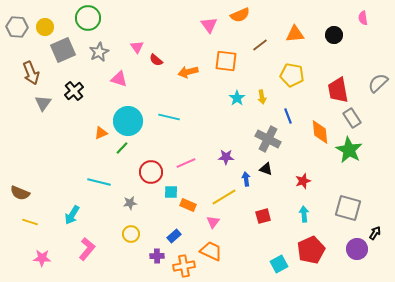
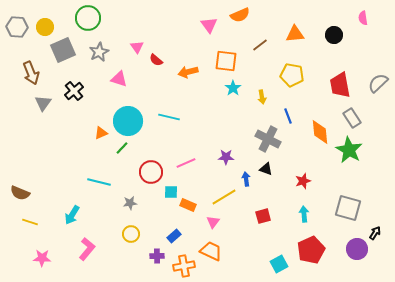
red trapezoid at (338, 90): moved 2 px right, 5 px up
cyan star at (237, 98): moved 4 px left, 10 px up
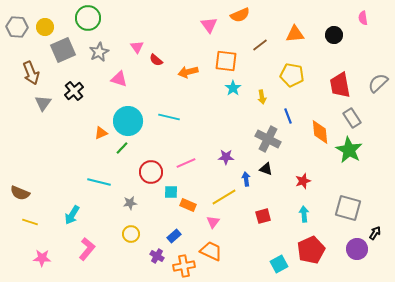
purple cross at (157, 256): rotated 32 degrees clockwise
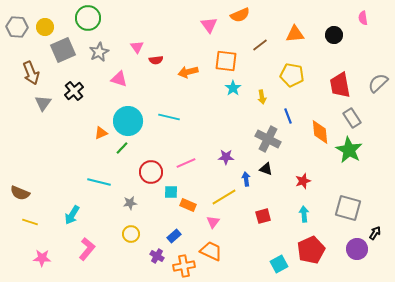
red semicircle at (156, 60): rotated 48 degrees counterclockwise
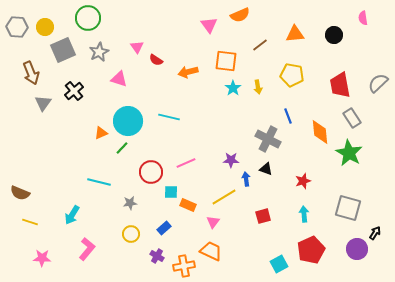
red semicircle at (156, 60): rotated 40 degrees clockwise
yellow arrow at (262, 97): moved 4 px left, 10 px up
green star at (349, 150): moved 3 px down
purple star at (226, 157): moved 5 px right, 3 px down
blue rectangle at (174, 236): moved 10 px left, 8 px up
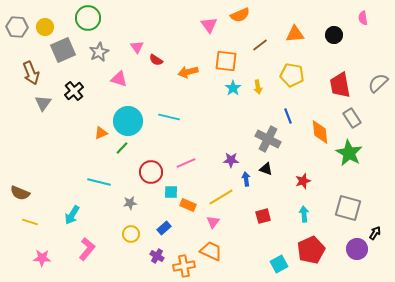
yellow line at (224, 197): moved 3 px left
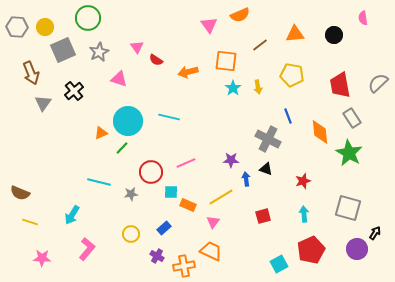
gray star at (130, 203): moved 1 px right, 9 px up
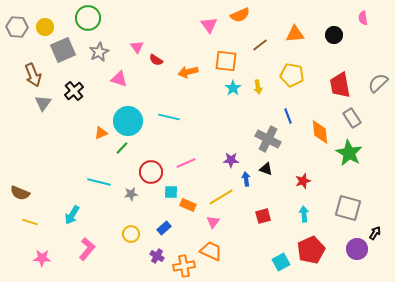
brown arrow at (31, 73): moved 2 px right, 2 px down
cyan square at (279, 264): moved 2 px right, 2 px up
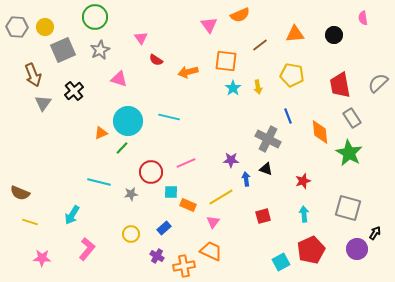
green circle at (88, 18): moved 7 px right, 1 px up
pink triangle at (137, 47): moved 4 px right, 9 px up
gray star at (99, 52): moved 1 px right, 2 px up
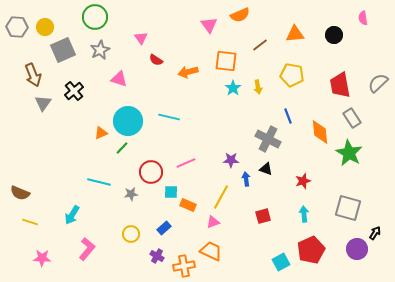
yellow line at (221, 197): rotated 30 degrees counterclockwise
pink triangle at (213, 222): rotated 32 degrees clockwise
